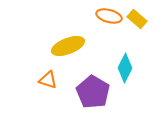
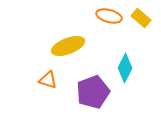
yellow rectangle: moved 4 px right, 1 px up
purple pentagon: rotated 20 degrees clockwise
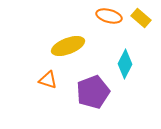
cyan diamond: moved 4 px up
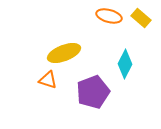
yellow ellipse: moved 4 px left, 7 px down
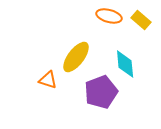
yellow rectangle: moved 2 px down
yellow ellipse: moved 12 px right, 4 px down; rotated 32 degrees counterclockwise
cyan diamond: rotated 32 degrees counterclockwise
purple pentagon: moved 8 px right
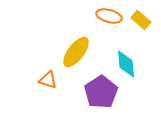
yellow ellipse: moved 5 px up
cyan diamond: moved 1 px right
purple pentagon: rotated 12 degrees counterclockwise
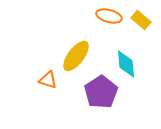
yellow ellipse: moved 4 px down
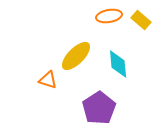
orange ellipse: rotated 25 degrees counterclockwise
yellow ellipse: rotated 8 degrees clockwise
cyan diamond: moved 8 px left
purple pentagon: moved 2 px left, 16 px down
